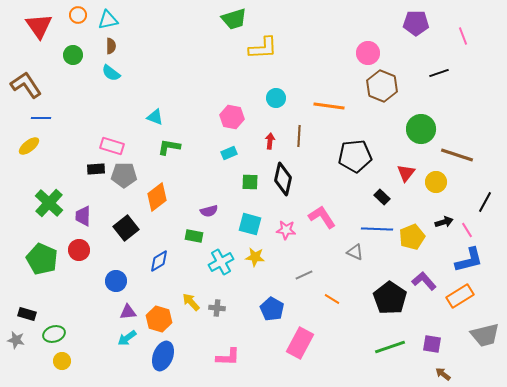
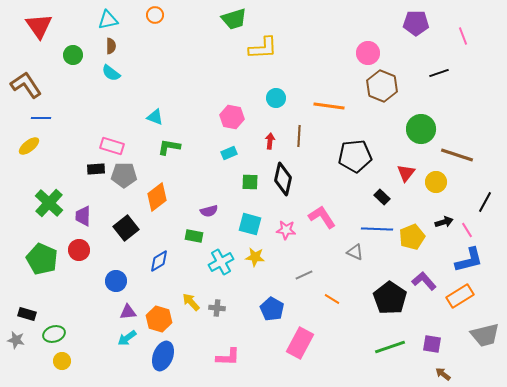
orange circle at (78, 15): moved 77 px right
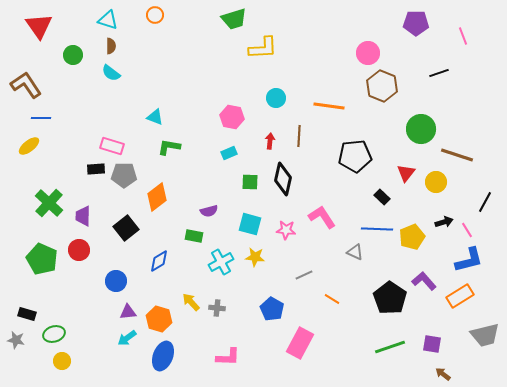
cyan triangle at (108, 20): rotated 30 degrees clockwise
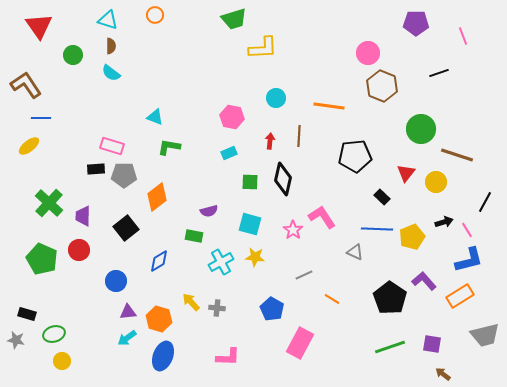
pink star at (286, 230): moved 7 px right; rotated 30 degrees clockwise
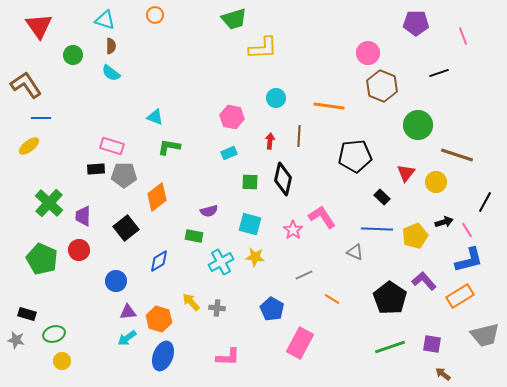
cyan triangle at (108, 20): moved 3 px left
green circle at (421, 129): moved 3 px left, 4 px up
yellow pentagon at (412, 237): moved 3 px right, 1 px up
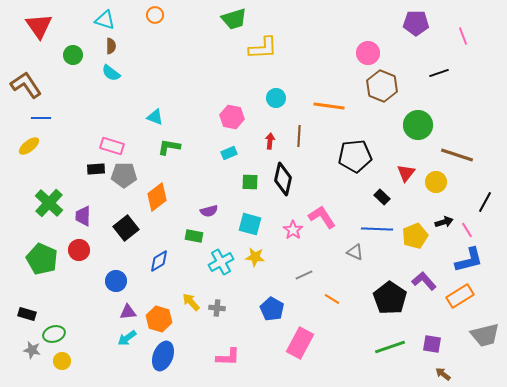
gray star at (16, 340): moved 16 px right, 10 px down
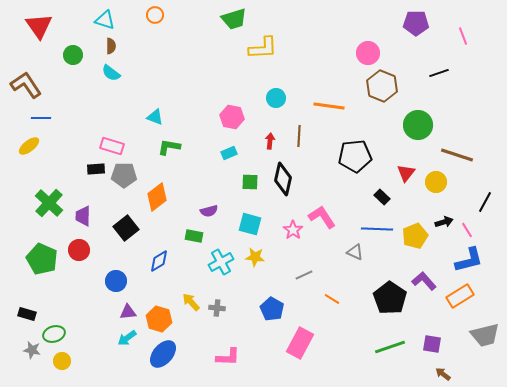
blue ellipse at (163, 356): moved 2 px up; rotated 20 degrees clockwise
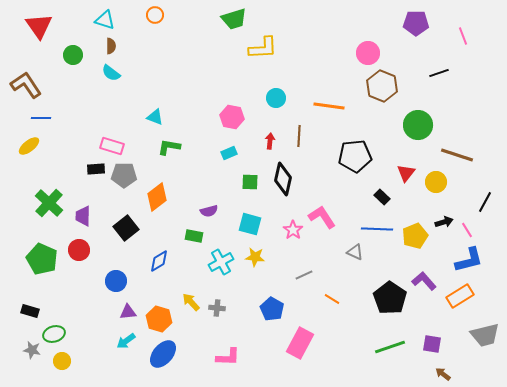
black rectangle at (27, 314): moved 3 px right, 3 px up
cyan arrow at (127, 338): moved 1 px left, 3 px down
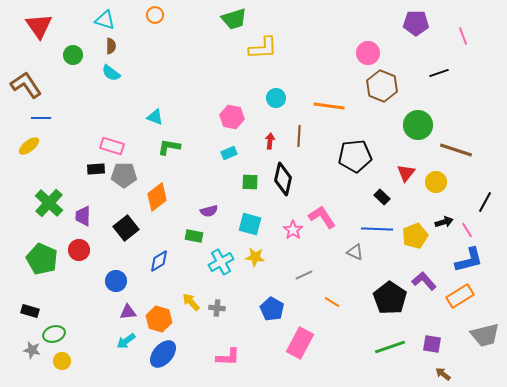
brown line at (457, 155): moved 1 px left, 5 px up
orange line at (332, 299): moved 3 px down
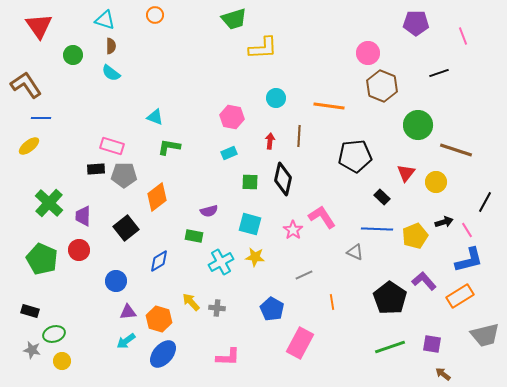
orange line at (332, 302): rotated 49 degrees clockwise
